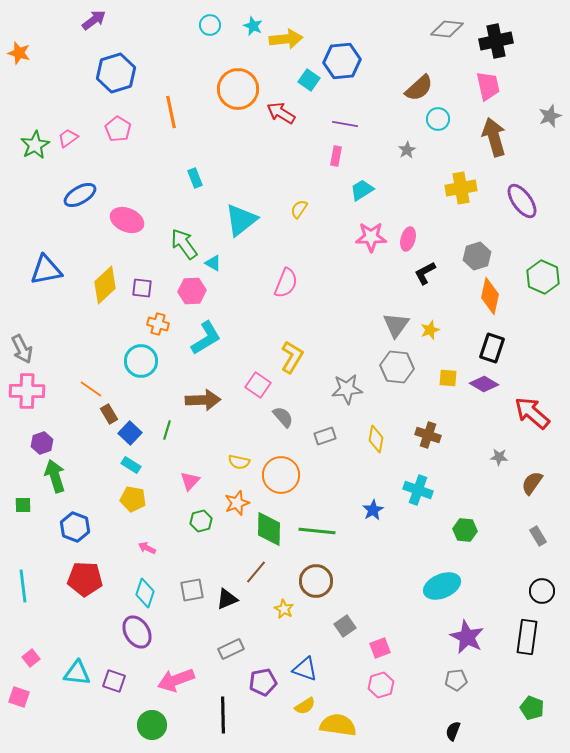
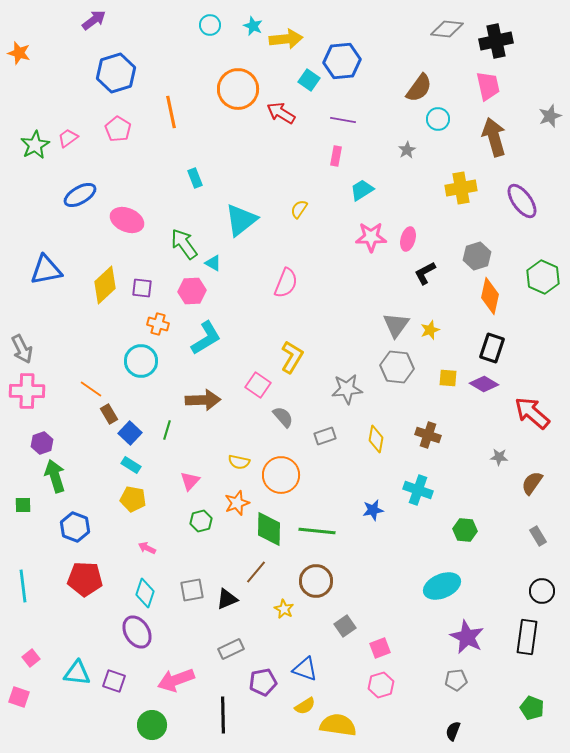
brown semicircle at (419, 88): rotated 12 degrees counterclockwise
purple line at (345, 124): moved 2 px left, 4 px up
blue star at (373, 510): rotated 20 degrees clockwise
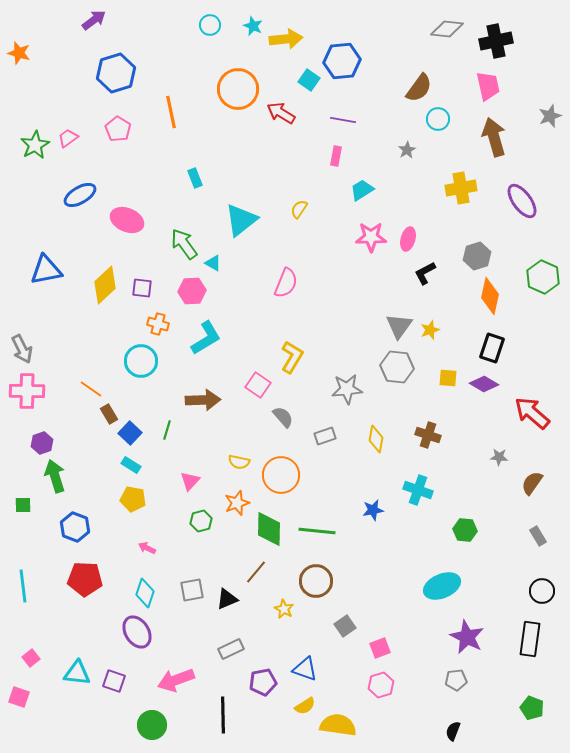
gray triangle at (396, 325): moved 3 px right, 1 px down
black rectangle at (527, 637): moved 3 px right, 2 px down
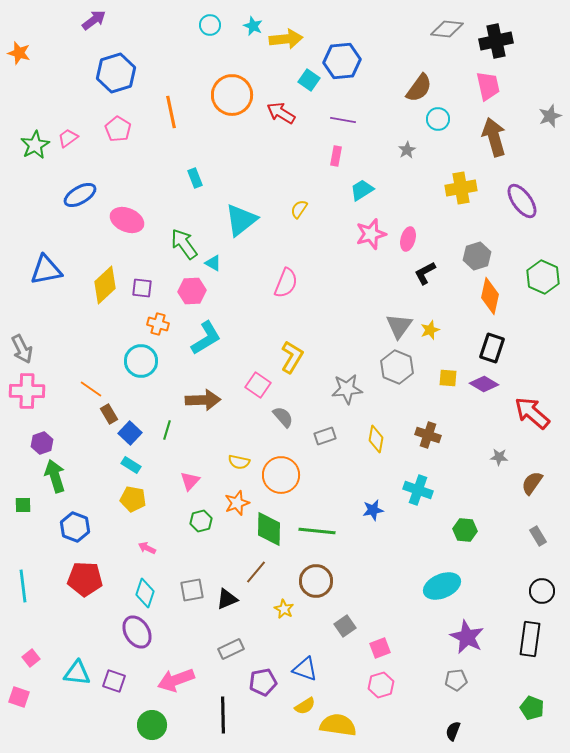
orange circle at (238, 89): moved 6 px left, 6 px down
pink star at (371, 237): moved 3 px up; rotated 16 degrees counterclockwise
gray hexagon at (397, 367): rotated 16 degrees clockwise
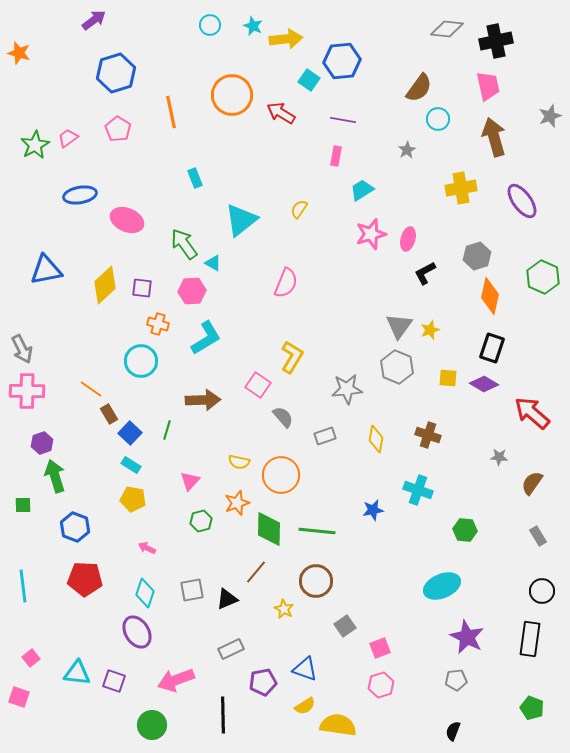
blue ellipse at (80, 195): rotated 20 degrees clockwise
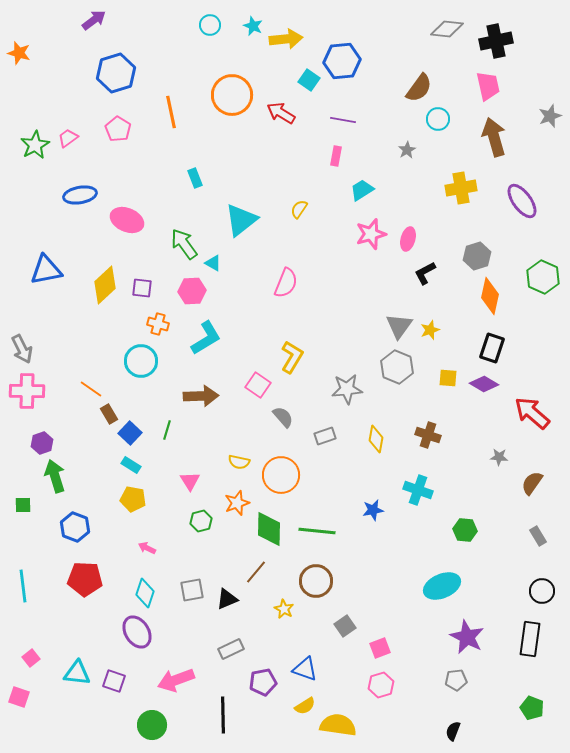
brown arrow at (203, 400): moved 2 px left, 4 px up
pink triangle at (190, 481): rotated 15 degrees counterclockwise
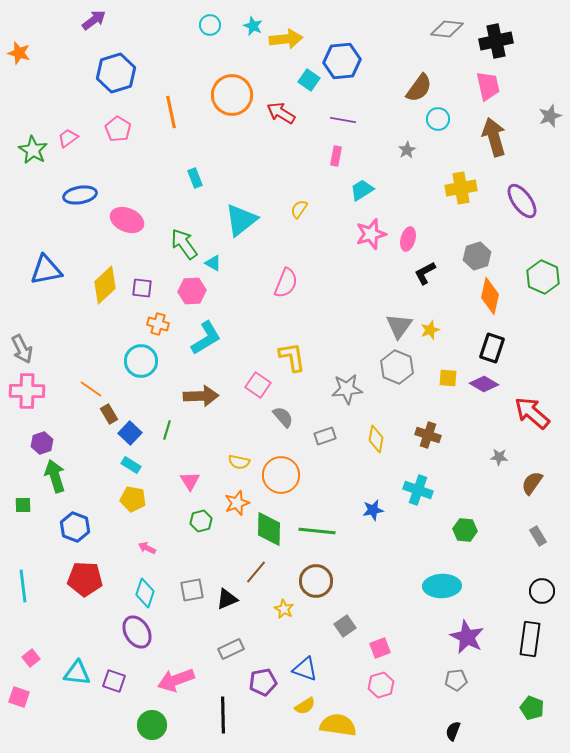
green star at (35, 145): moved 2 px left, 5 px down; rotated 12 degrees counterclockwise
yellow L-shape at (292, 357): rotated 40 degrees counterclockwise
cyan ellipse at (442, 586): rotated 21 degrees clockwise
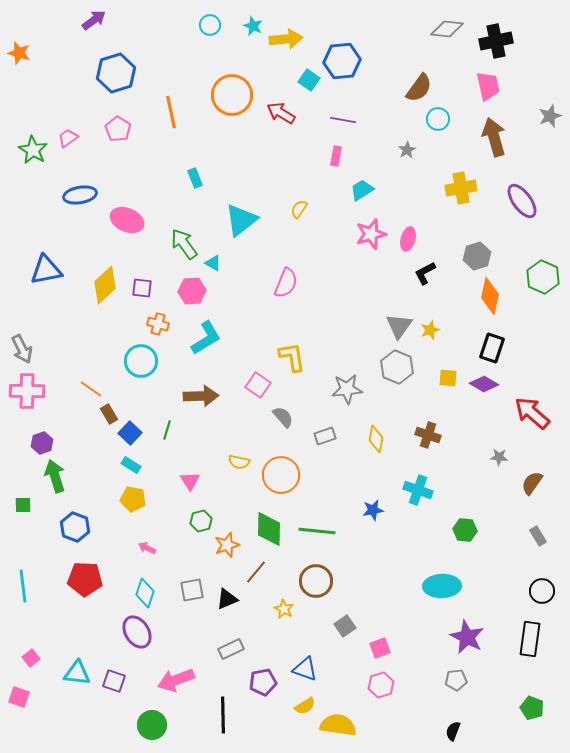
orange star at (237, 503): moved 10 px left, 42 px down
